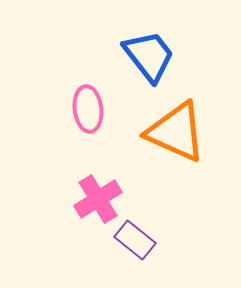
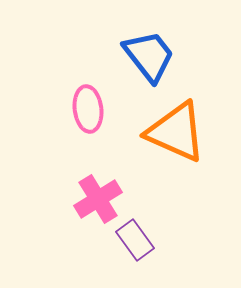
purple rectangle: rotated 15 degrees clockwise
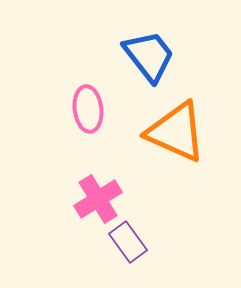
purple rectangle: moved 7 px left, 2 px down
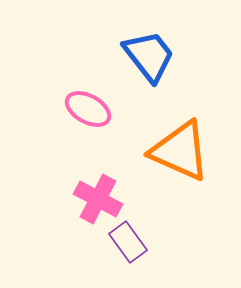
pink ellipse: rotated 54 degrees counterclockwise
orange triangle: moved 4 px right, 19 px down
pink cross: rotated 30 degrees counterclockwise
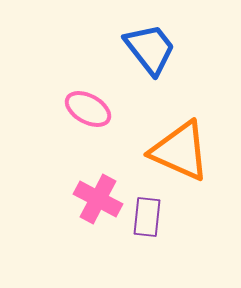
blue trapezoid: moved 1 px right, 7 px up
purple rectangle: moved 19 px right, 25 px up; rotated 42 degrees clockwise
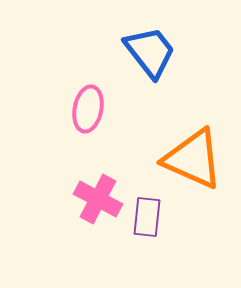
blue trapezoid: moved 3 px down
pink ellipse: rotated 72 degrees clockwise
orange triangle: moved 13 px right, 8 px down
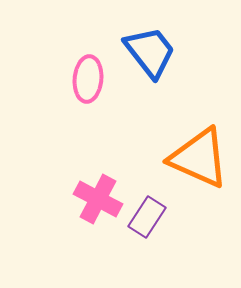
pink ellipse: moved 30 px up; rotated 6 degrees counterclockwise
orange triangle: moved 6 px right, 1 px up
purple rectangle: rotated 27 degrees clockwise
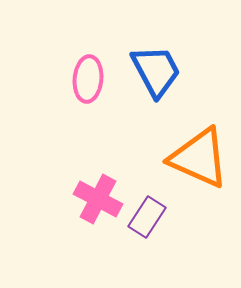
blue trapezoid: moved 6 px right, 19 px down; rotated 10 degrees clockwise
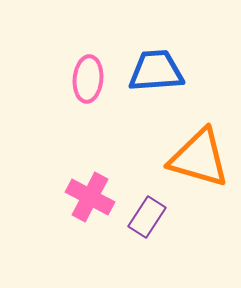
blue trapezoid: rotated 66 degrees counterclockwise
orange triangle: rotated 8 degrees counterclockwise
pink cross: moved 8 px left, 2 px up
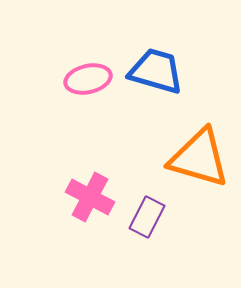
blue trapezoid: rotated 20 degrees clockwise
pink ellipse: rotated 72 degrees clockwise
purple rectangle: rotated 6 degrees counterclockwise
